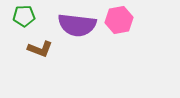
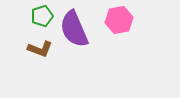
green pentagon: moved 18 px right; rotated 15 degrees counterclockwise
purple semicircle: moved 3 px left, 4 px down; rotated 60 degrees clockwise
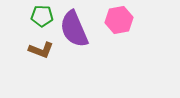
green pentagon: rotated 20 degrees clockwise
brown L-shape: moved 1 px right, 1 px down
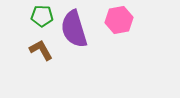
purple semicircle: rotated 6 degrees clockwise
brown L-shape: rotated 140 degrees counterclockwise
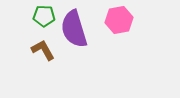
green pentagon: moved 2 px right
brown L-shape: moved 2 px right
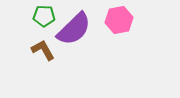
purple semicircle: rotated 117 degrees counterclockwise
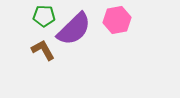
pink hexagon: moved 2 px left
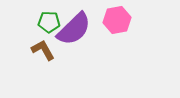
green pentagon: moved 5 px right, 6 px down
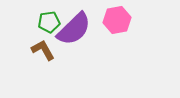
green pentagon: rotated 10 degrees counterclockwise
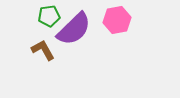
green pentagon: moved 6 px up
